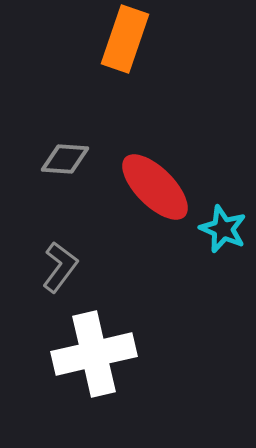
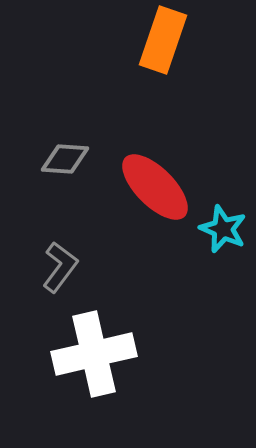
orange rectangle: moved 38 px right, 1 px down
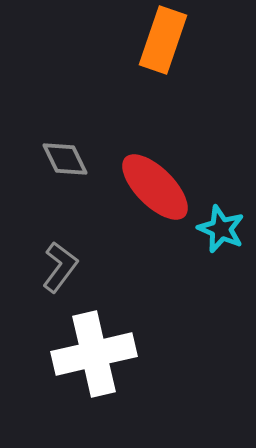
gray diamond: rotated 60 degrees clockwise
cyan star: moved 2 px left
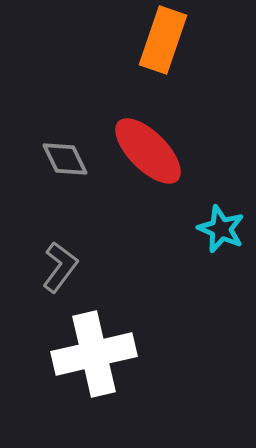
red ellipse: moved 7 px left, 36 px up
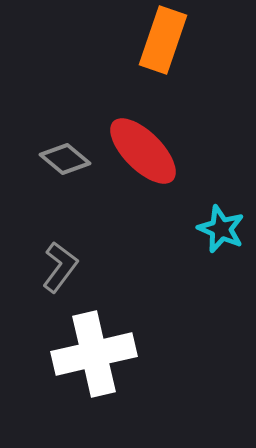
red ellipse: moved 5 px left
gray diamond: rotated 24 degrees counterclockwise
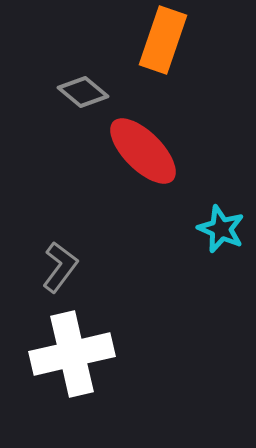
gray diamond: moved 18 px right, 67 px up
white cross: moved 22 px left
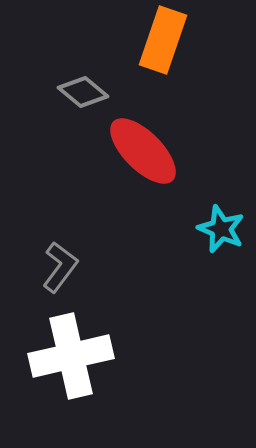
white cross: moved 1 px left, 2 px down
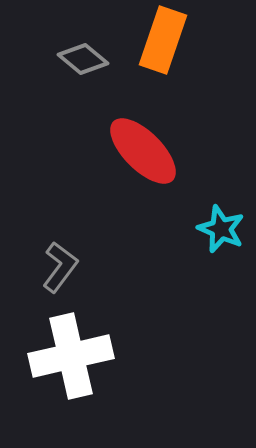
gray diamond: moved 33 px up
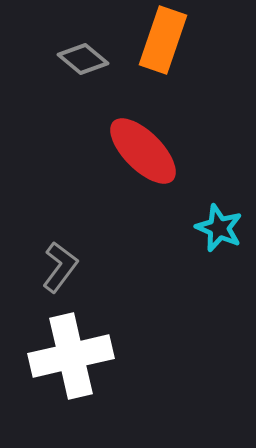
cyan star: moved 2 px left, 1 px up
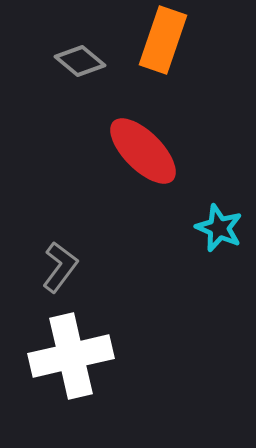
gray diamond: moved 3 px left, 2 px down
